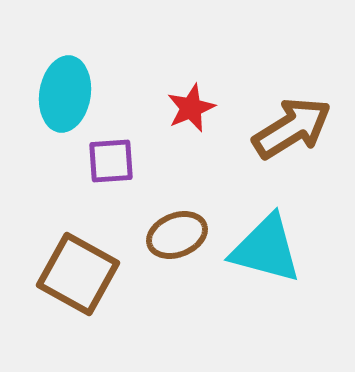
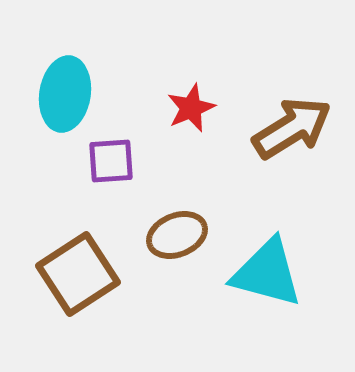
cyan triangle: moved 1 px right, 24 px down
brown square: rotated 28 degrees clockwise
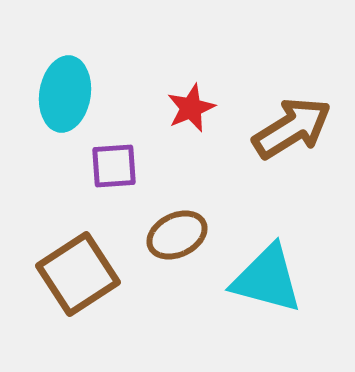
purple square: moved 3 px right, 5 px down
brown ellipse: rotated 4 degrees counterclockwise
cyan triangle: moved 6 px down
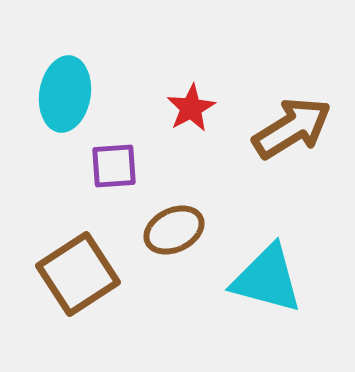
red star: rotated 6 degrees counterclockwise
brown ellipse: moved 3 px left, 5 px up
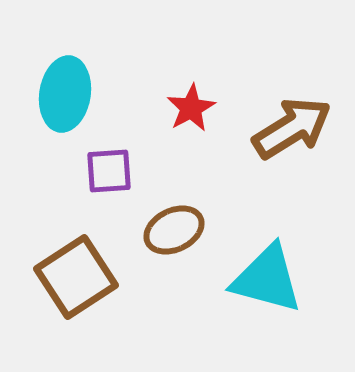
purple square: moved 5 px left, 5 px down
brown square: moved 2 px left, 3 px down
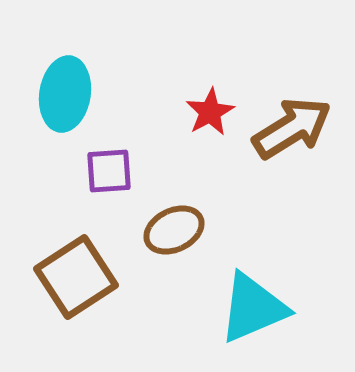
red star: moved 19 px right, 4 px down
cyan triangle: moved 14 px left, 29 px down; rotated 38 degrees counterclockwise
